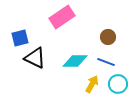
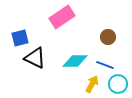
blue line: moved 1 px left, 3 px down
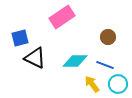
yellow arrow: rotated 66 degrees counterclockwise
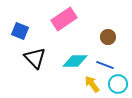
pink rectangle: moved 2 px right, 2 px down
blue square: moved 7 px up; rotated 36 degrees clockwise
black triangle: rotated 20 degrees clockwise
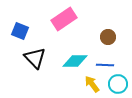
blue line: rotated 18 degrees counterclockwise
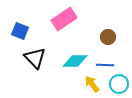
cyan circle: moved 1 px right
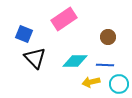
blue square: moved 4 px right, 3 px down
yellow arrow: moved 1 px left, 2 px up; rotated 66 degrees counterclockwise
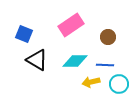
pink rectangle: moved 7 px right, 6 px down
black triangle: moved 2 px right, 2 px down; rotated 15 degrees counterclockwise
